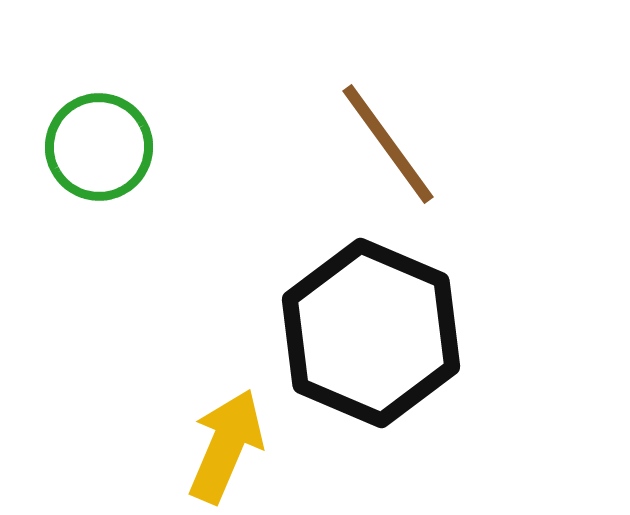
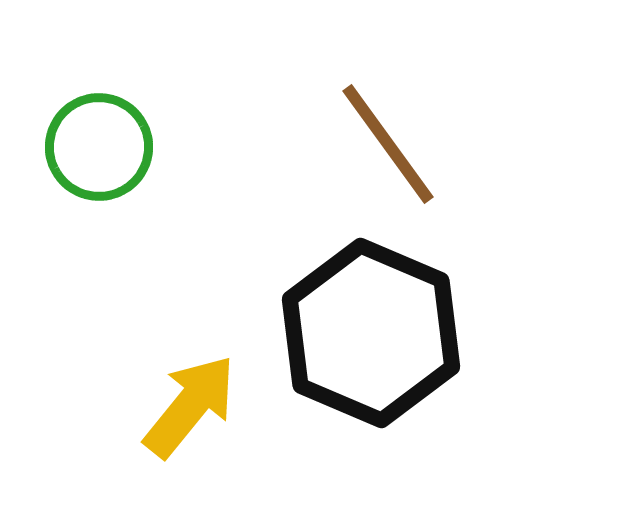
yellow arrow: moved 36 px left, 40 px up; rotated 16 degrees clockwise
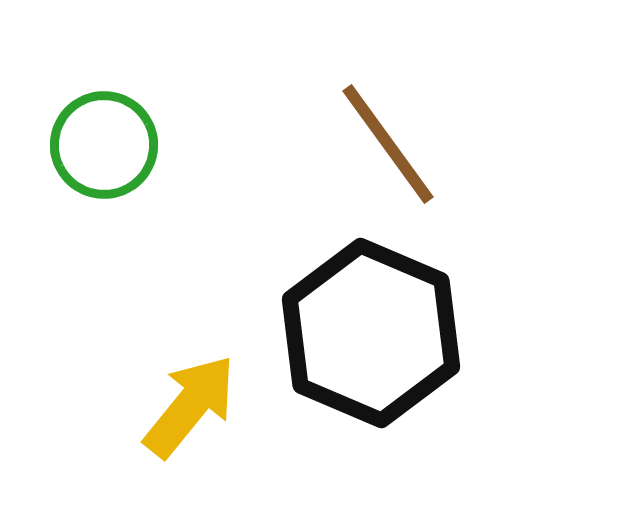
green circle: moved 5 px right, 2 px up
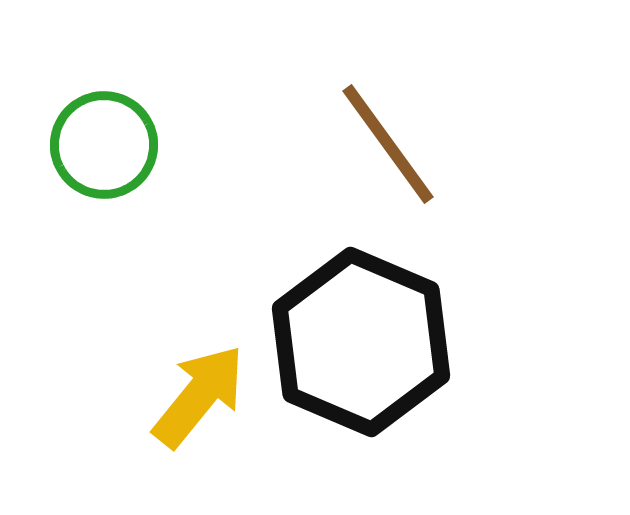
black hexagon: moved 10 px left, 9 px down
yellow arrow: moved 9 px right, 10 px up
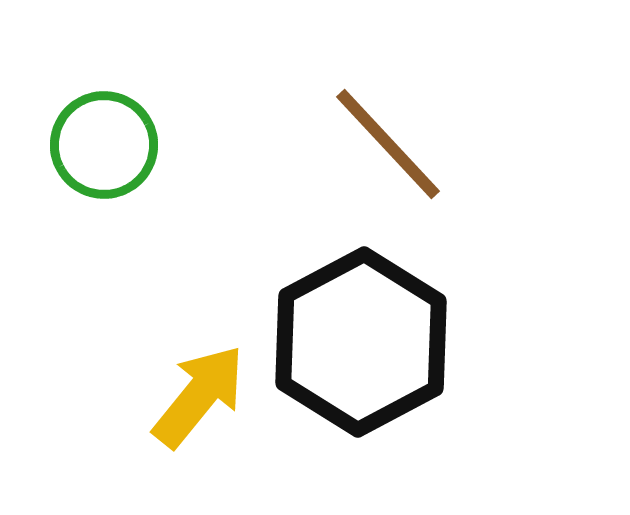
brown line: rotated 7 degrees counterclockwise
black hexagon: rotated 9 degrees clockwise
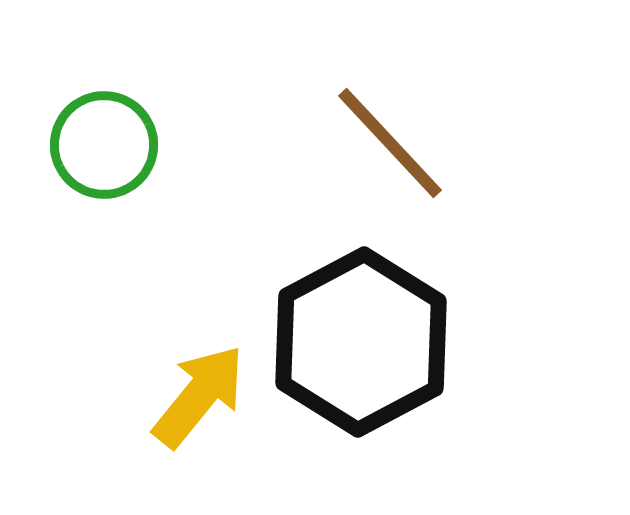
brown line: moved 2 px right, 1 px up
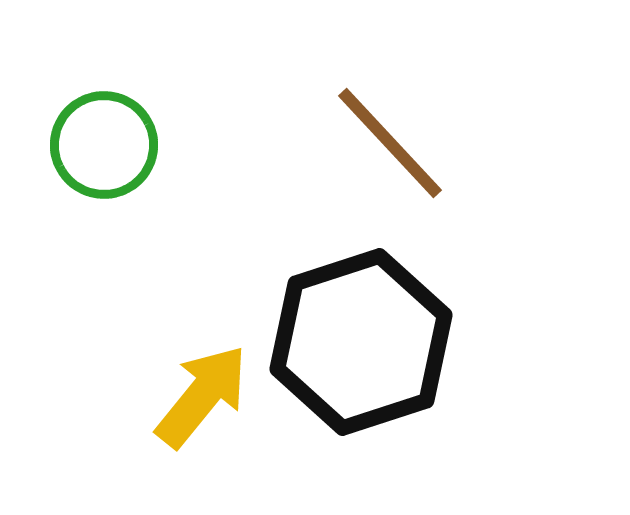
black hexagon: rotated 10 degrees clockwise
yellow arrow: moved 3 px right
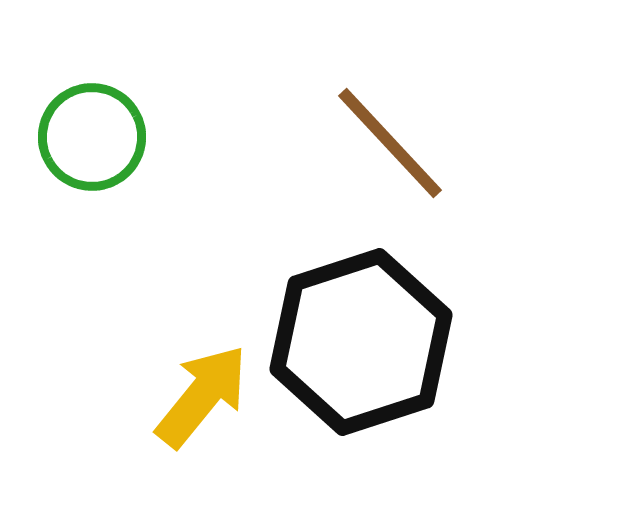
green circle: moved 12 px left, 8 px up
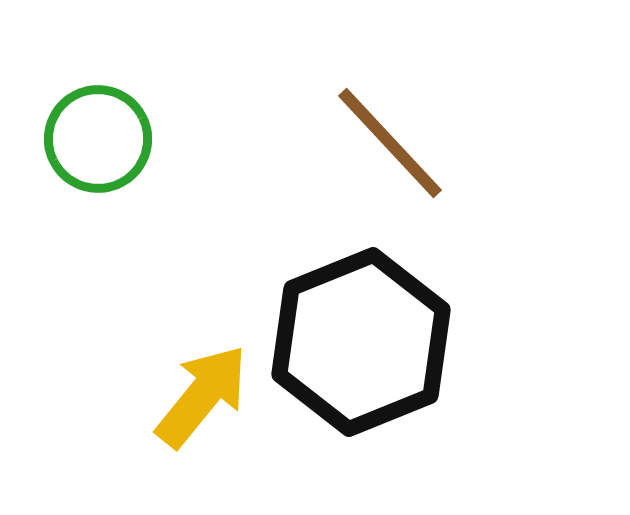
green circle: moved 6 px right, 2 px down
black hexagon: rotated 4 degrees counterclockwise
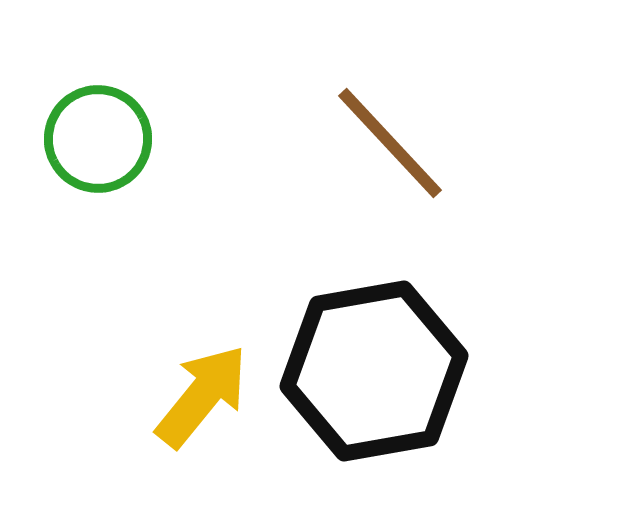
black hexagon: moved 13 px right, 29 px down; rotated 12 degrees clockwise
